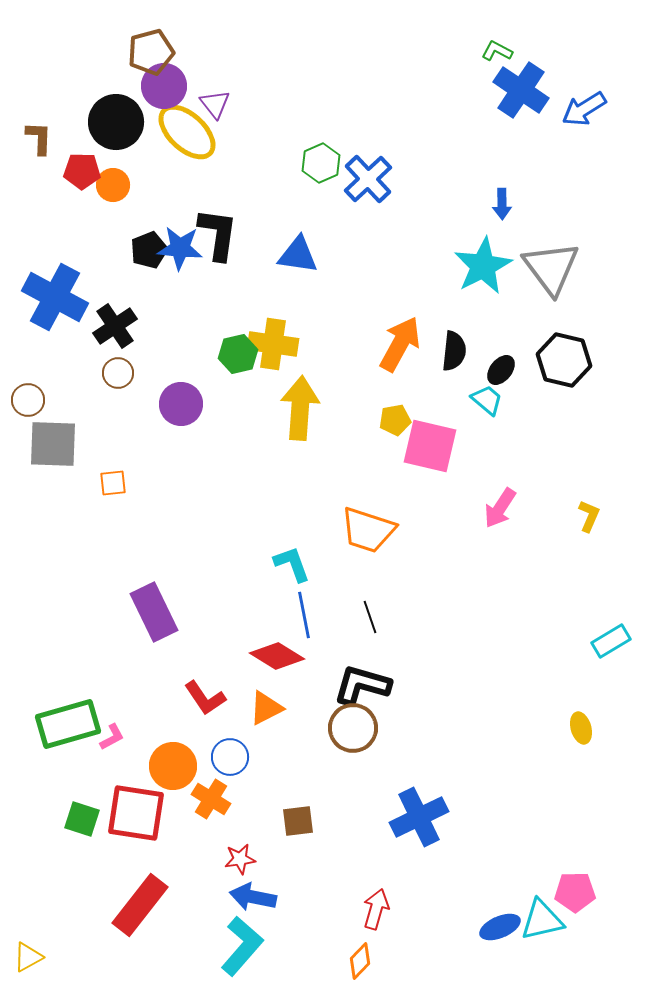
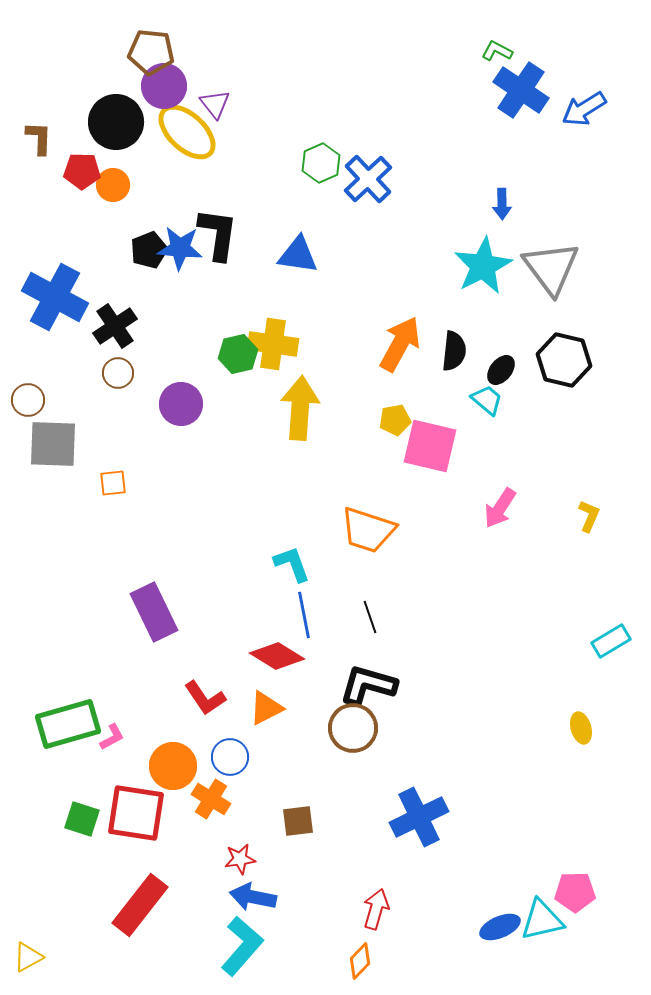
brown pentagon at (151, 52): rotated 21 degrees clockwise
black L-shape at (362, 685): moved 6 px right
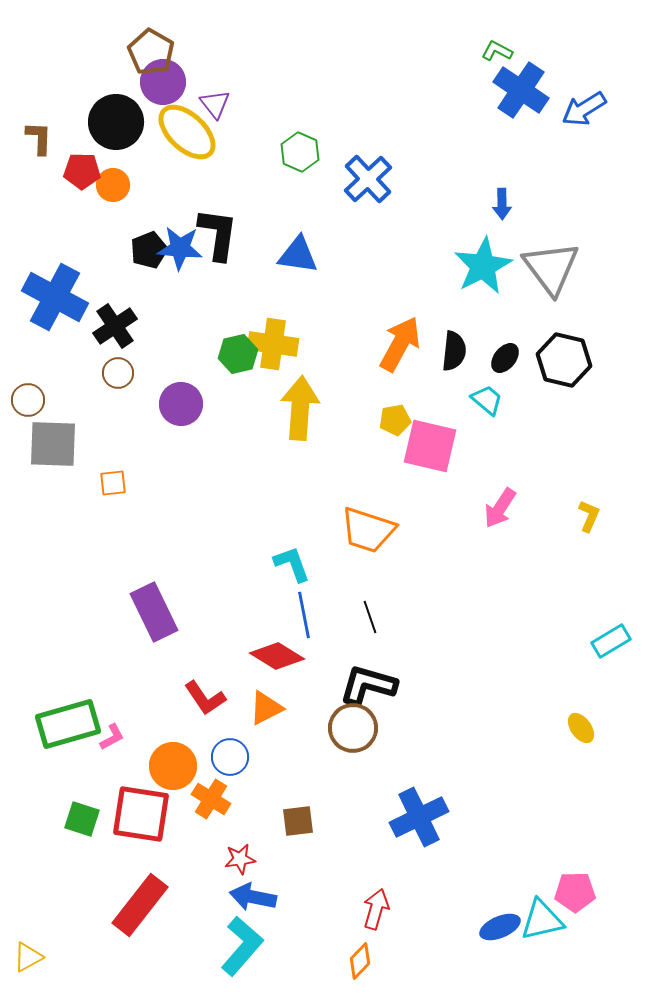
brown pentagon at (151, 52): rotated 24 degrees clockwise
purple circle at (164, 86): moved 1 px left, 4 px up
green hexagon at (321, 163): moved 21 px left, 11 px up; rotated 12 degrees counterclockwise
black ellipse at (501, 370): moved 4 px right, 12 px up
yellow ellipse at (581, 728): rotated 20 degrees counterclockwise
red square at (136, 813): moved 5 px right, 1 px down
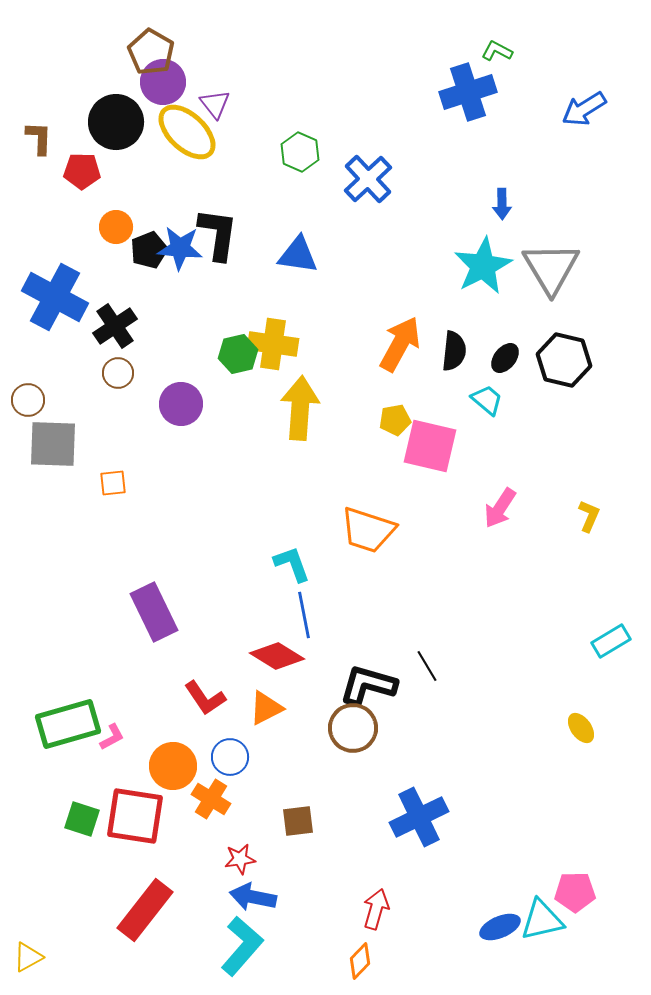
blue cross at (521, 90): moved 53 px left, 2 px down; rotated 38 degrees clockwise
orange circle at (113, 185): moved 3 px right, 42 px down
gray triangle at (551, 268): rotated 6 degrees clockwise
black line at (370, 617): moved 57 px right, 49 px down; rotated 12 degrees counterclockwise
red square at (141, 814): moved 6 px left, 2 px down
red rectangle at (140, 905): moved 5 px right, 5 px down
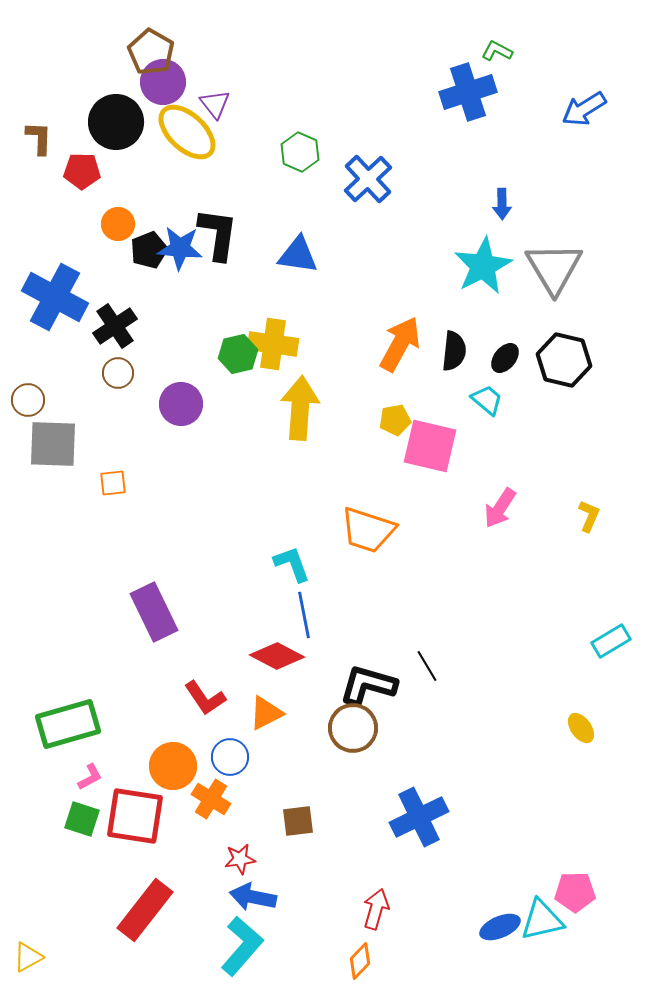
orange circle at (116, 227): moved 2 px right, 3 px up
gray triangle at (551, 268): moved 3 px right
red diamond at (277, 656): rotated 4 degrees counterclockwise
orange triangle at (266, 708): moved 5 px down
pink L-shape at (112, 737): moved 22 px left, 40 px down
